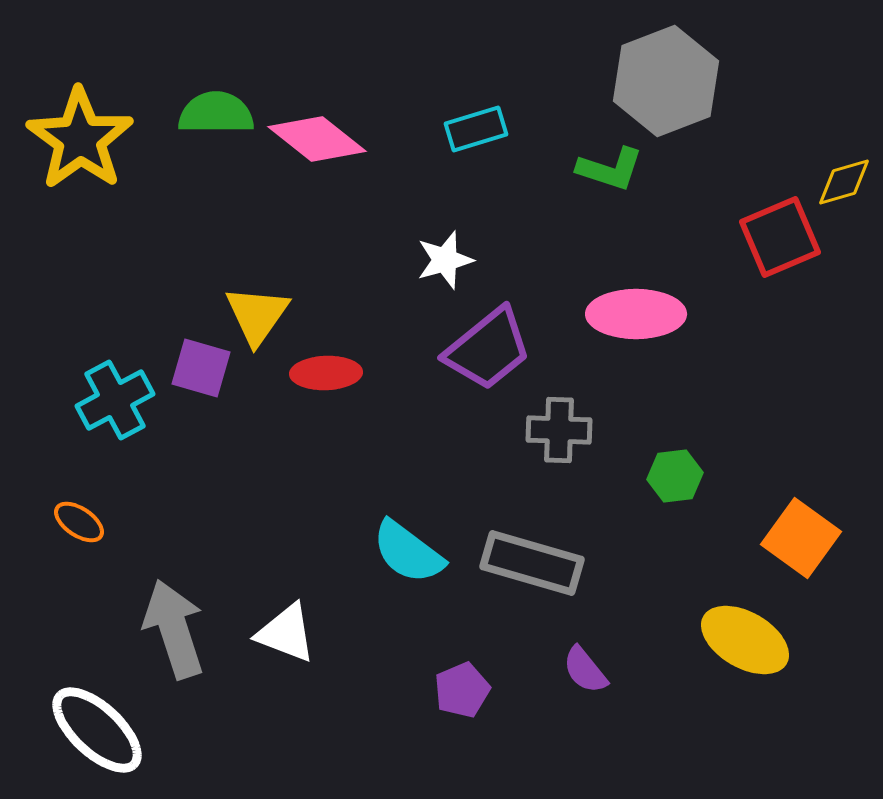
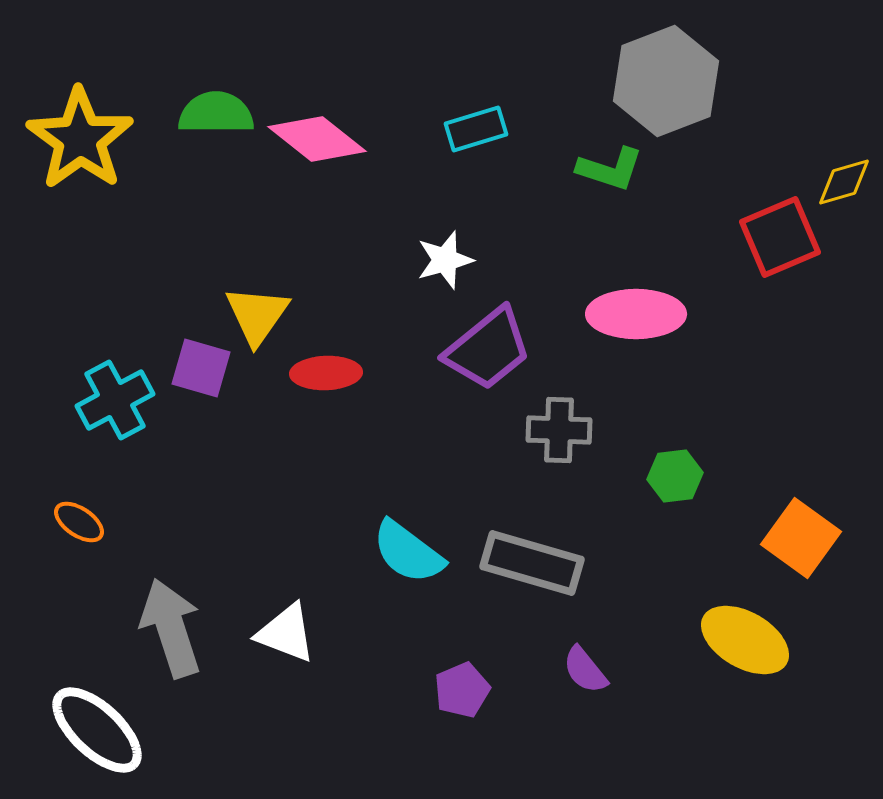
gray arrow: moved 3 px left, 1 px up
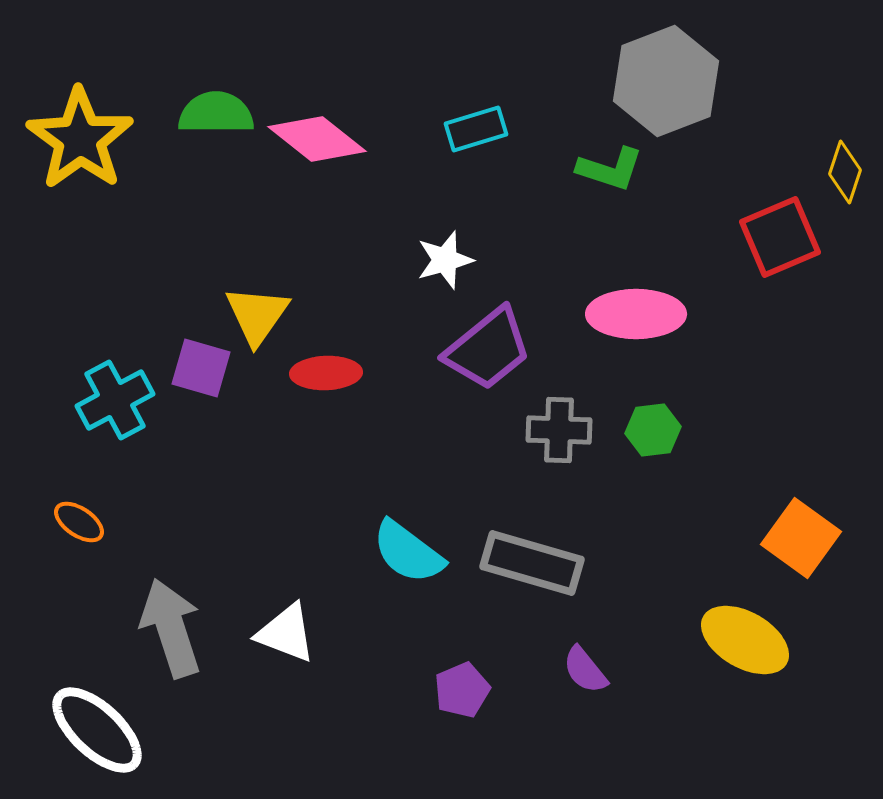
yellow diamond: moved 1 px right, 10 px up; rotated 56 degrees counterclockwise
green hexagon: moved 22 px left, 46 px up
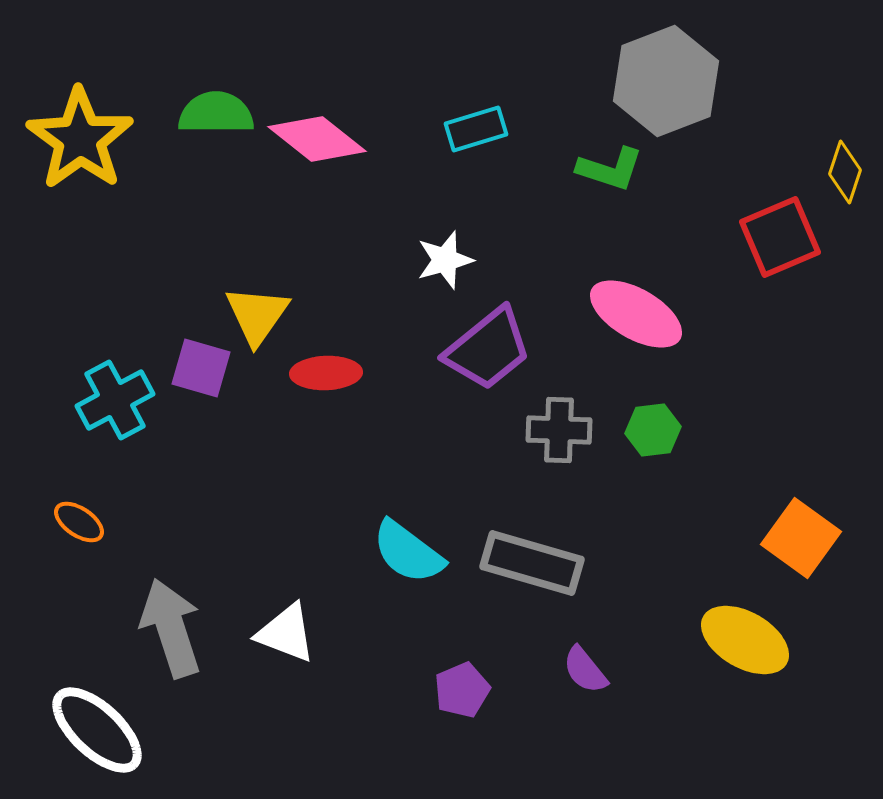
pink ellipse: rotated 30 degrees clockwise
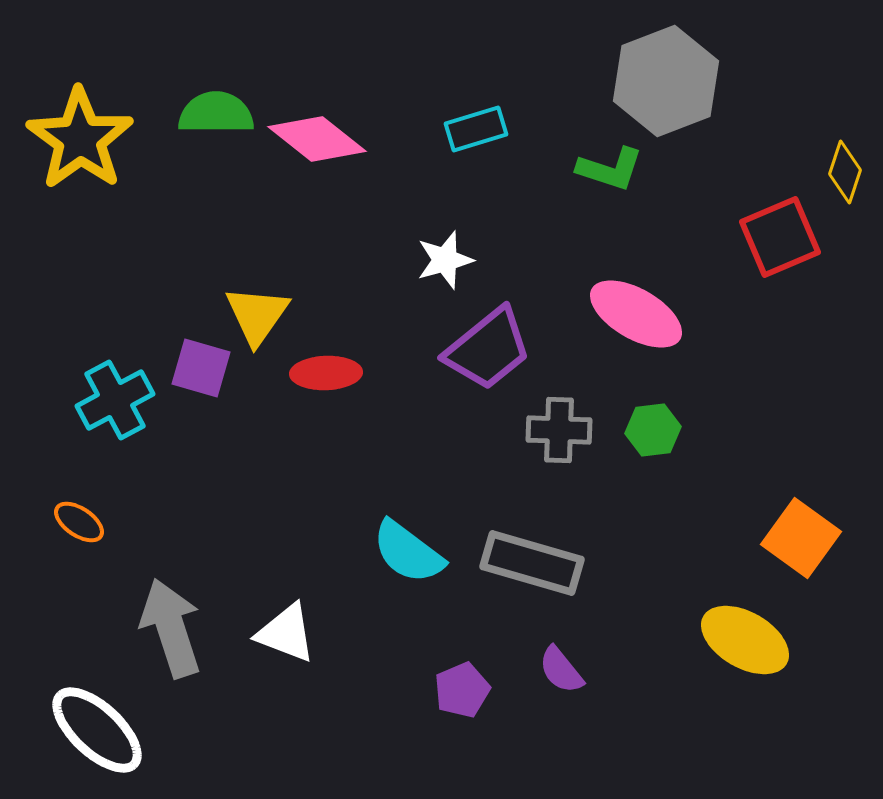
purple semicircle: moved 24 px left
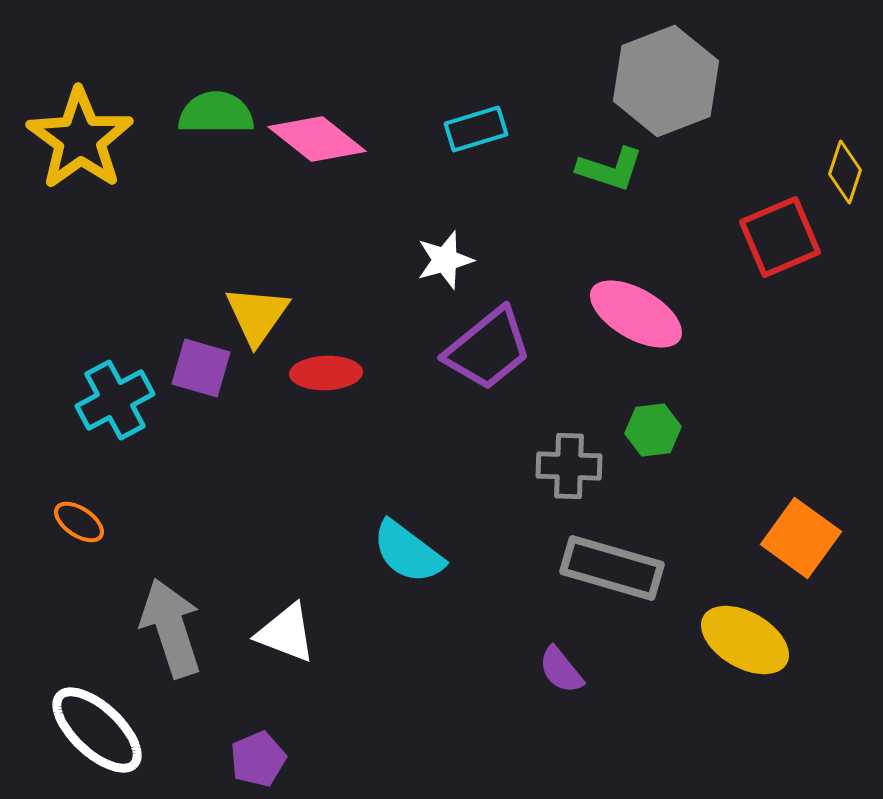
gray cross: moved 10 px right, 36 px down
gray rectangle: moved 80 px right, 5 px down
purple pentagon: moved 204 px left, 69 px down
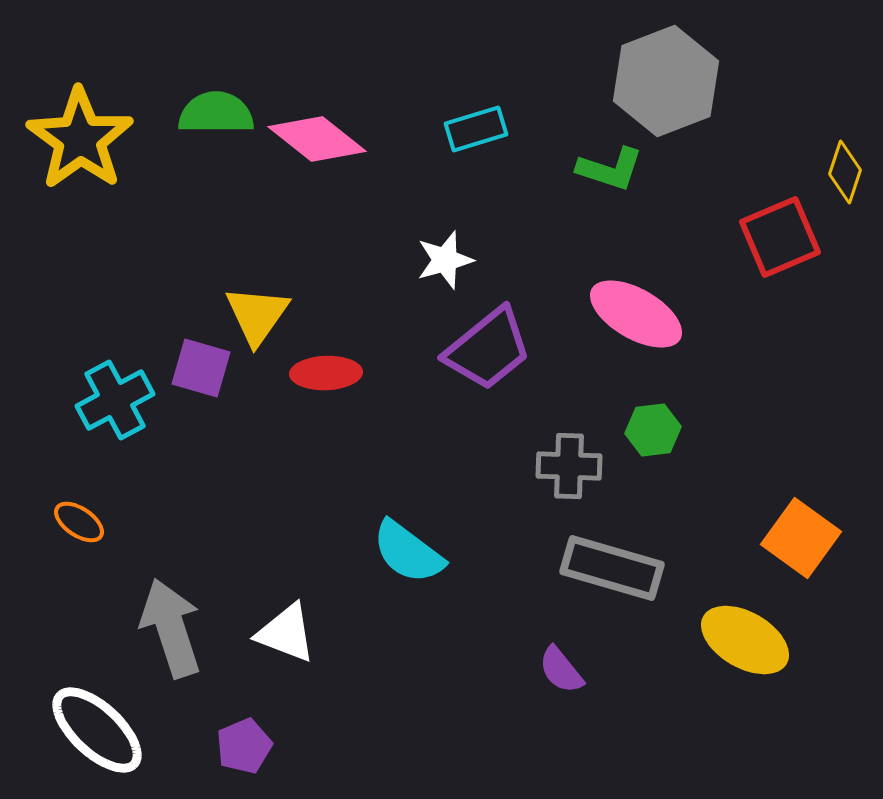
purple pentagon: moved 14 px left, 13 px up
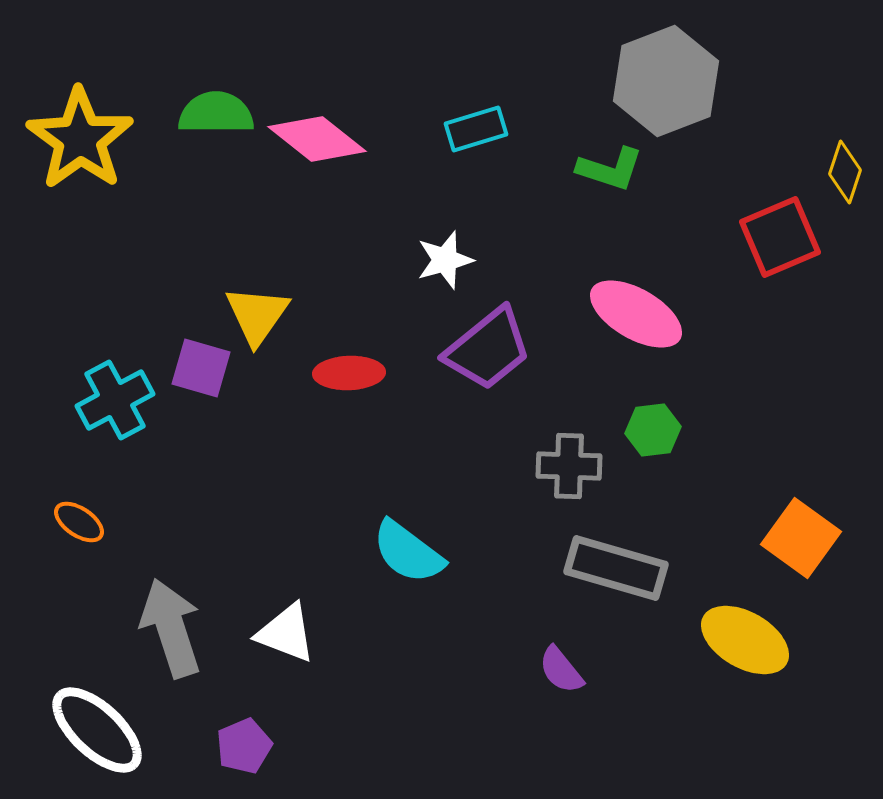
red ellipse: moved 23 px right
gray rectangle: moved 4 px right
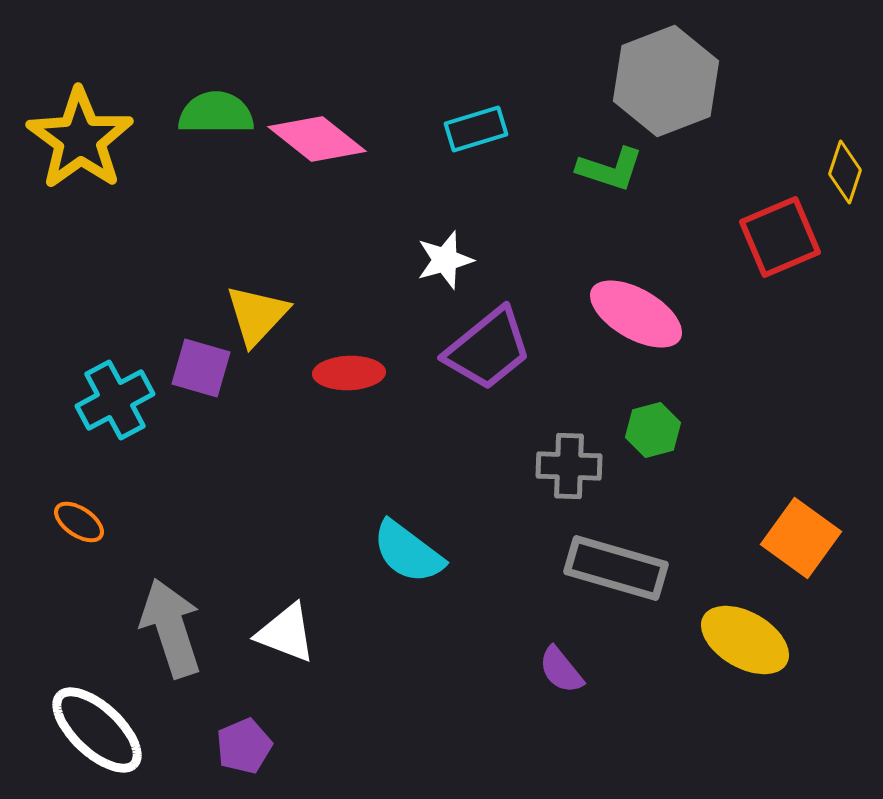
yellow triangle: rotated 8 degrees clockwise
green hexagon: rotated 8 degrees counterclockwise
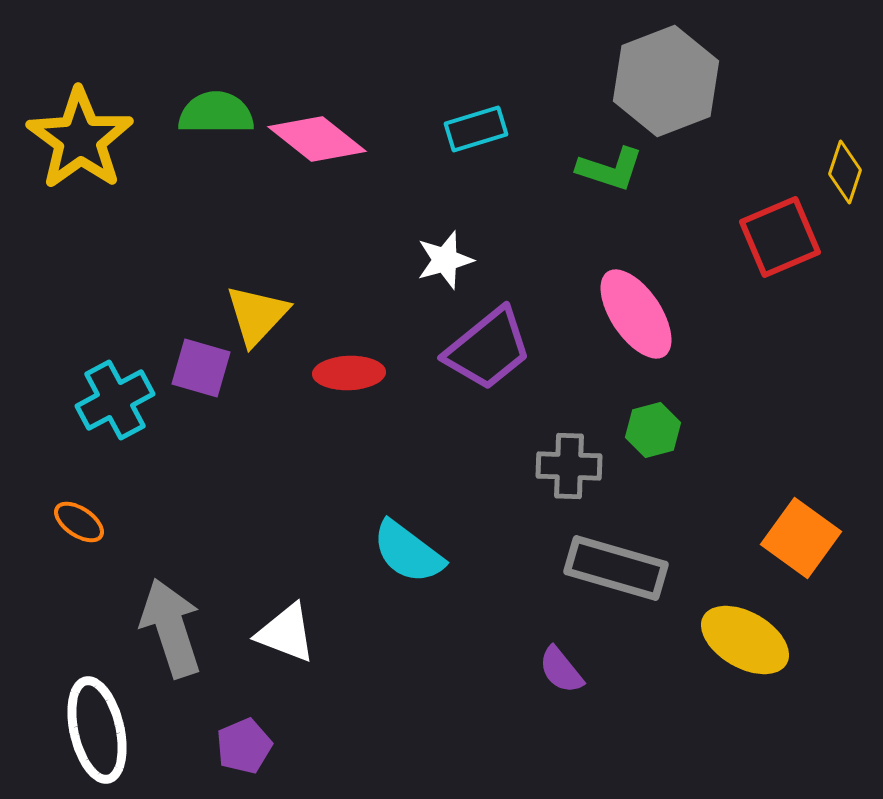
pink ellipse: rotated 26 degrees clockwise
white ellipse: rotated 34 degrees clockwise
